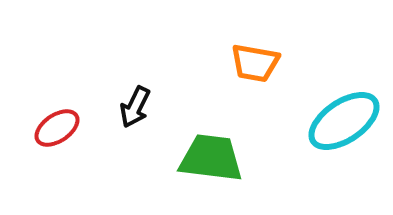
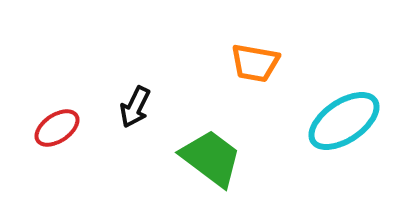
green trapezoid: rotated 30 degrees clockwise
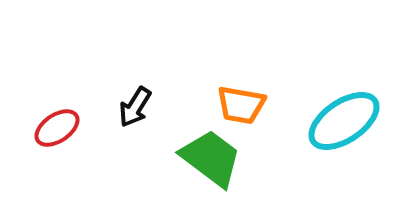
orange trapezoid: moved 14 px left, 42 px down
black arrow: rotated 6 degrees clockwise
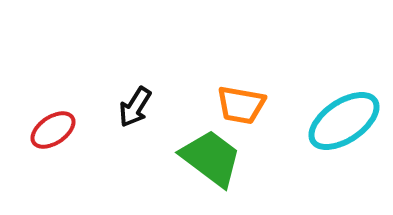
red ellipse: moved 4 px left, 2 px down
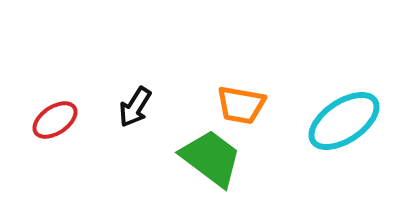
red ellipse: moved 2 px right, 10 px up
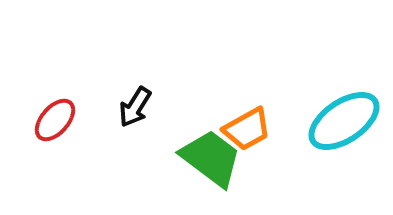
orange trapezoid: moved 6 px right, 24 px down; rotated 39 degrees counterclockwise
red ellipse: rotated 15 degrees counterclockwise
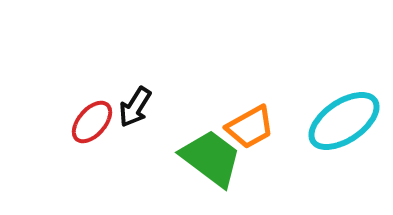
red ellipse: moved 37 px right, 2 px down
orange trapezoid: moved 3 px right, 2 px up
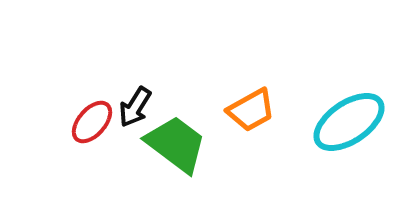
cyan ellipse: moved 5 px right, 1 px down
orange trapezoid: moved 1 px right, 17 px up
green trapezoid: moved 35 px left, 14 px up
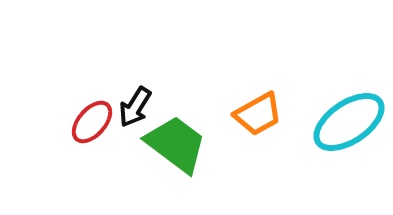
orange trapezoid: moved 7 px right, 4 px down
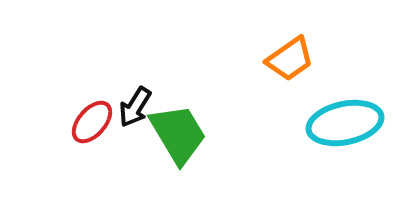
orange trapezoid: moved 32 px right, 55 px up; rotated 6 degrees counterclockwise
cyan ellipse: moved 4 px left, 1 px down; rotated 22 degrees clockwise
green trapezoid: moved 2 px right, 10 px up; rotated 22 degrees clockwise
